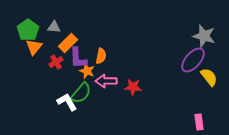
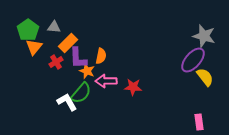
yellow semicircle: moved 4 px left
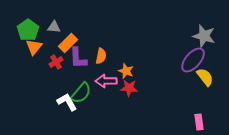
orange star: moved 39 px right
red star: moved 4 px left, 1 px down
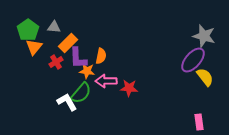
orange star: moved 39 px left; rotated 14 degrees counterclockwise
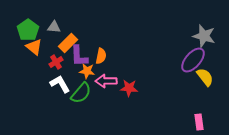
orange triangle: rotated 30 degrees counterclockwise
purple L-shape: moved 1 px right, 2 px up
white L-shape: moved 7 px left, 18 px up
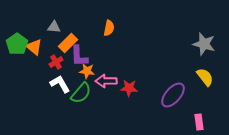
green pentagon: moved 11 px left, 14 px down
gray star: moved 8 px down
orange semicircle: moved 8 px right, 28 px up
purple ellipse: moved 20 px left, 35 px down
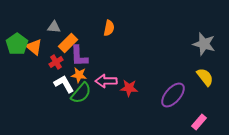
orange star: moved 8 px left, 4 px down
white L-shape: moved 4 px right
pink rectangle: rotated 49 degrees clockwise
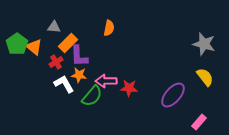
green semicircle: moved 11 px right, 3 px down
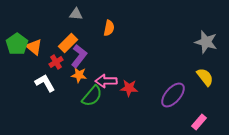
gray triangle: moved 22 px right, 13 px up
gray star: moved 2 px right, 2 px up
purple L-shape: rotated 140 degrees counterclockwise
white L-shape: moved 19 px left, 1 px up
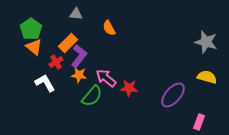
orange semicircle: rotated 140 degrees clockwise
green pentagon: moved 14 px right, 15 px up
yellow semicircle: moved 2 px right; rotated 36 degrees counterclockwise
pink arrow: moved 3 px up; rotated 40 degrees clockwise
pink rectangle: rotated 21 degrees counterclockwise
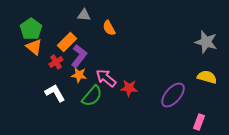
gray triangle: moved 8 px right, 1 px down
orange rectangle: moved 1 px left, 1 px up
white L-shape: moved 10 px right, 10 px down
